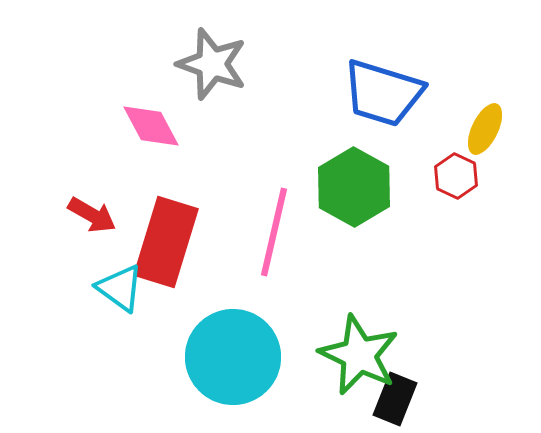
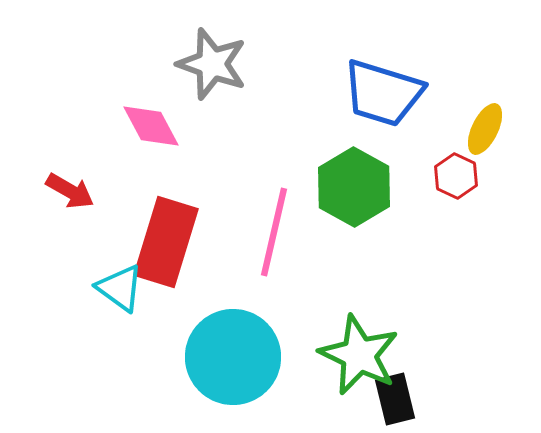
red arrow: moved 22 px left, 24 px up
black rectangle: rotated 36 degrees counterclockwise
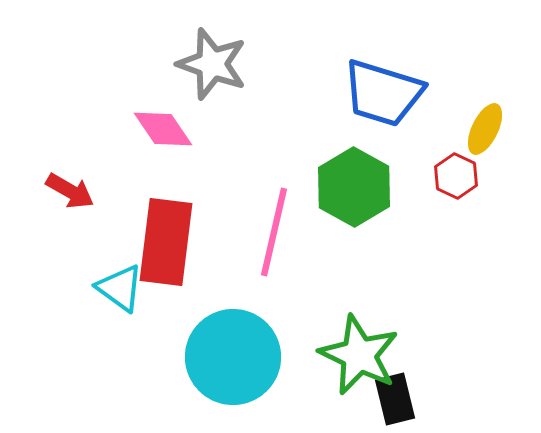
pink diamond: moved 12 px right, 3 px down; rotated 6 degrees counterclockwise
red rectangle: rotated 10 degrees counterclockwise
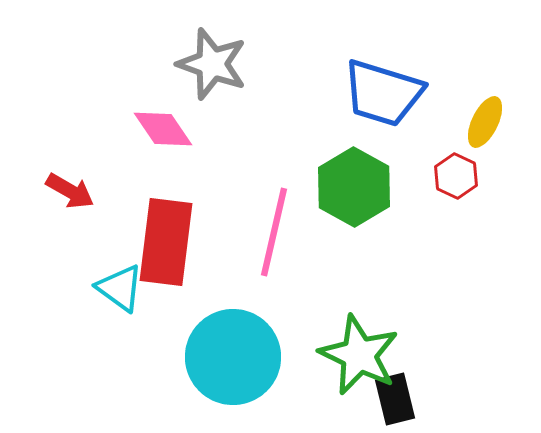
yellow ellipse: moved 7 px up
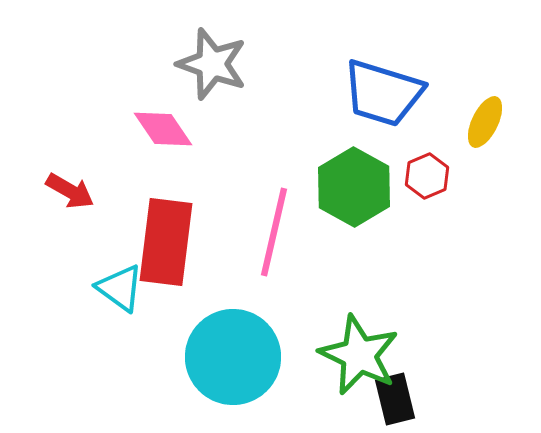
red hexagon: moved 29 px left; rotated 12 degrees clockwise
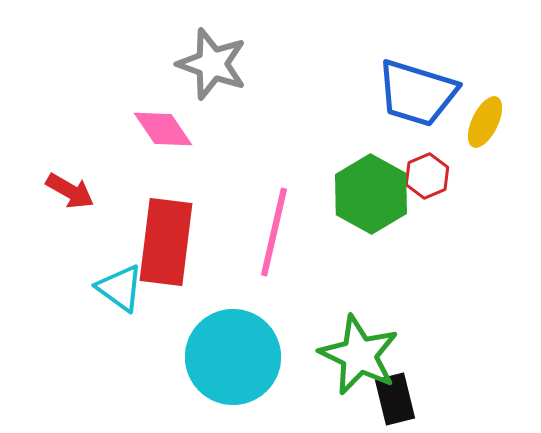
blue trapezoid: moved 34 px right
green hexagon: moved 17 px right, 7 px down
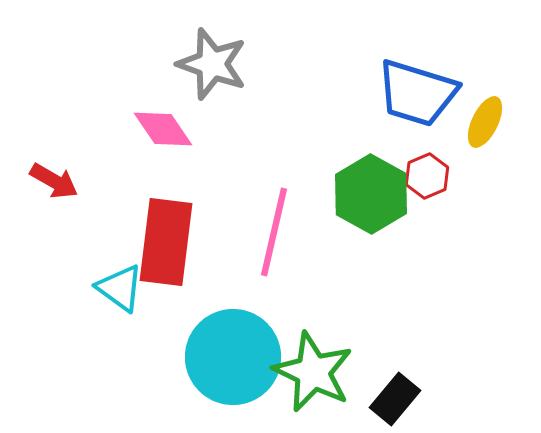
red arrow: moved 16 px left, 10 px up
green star: moved 46 px left, 17 px down
black rectangle: rotated 54 degrees clockwise
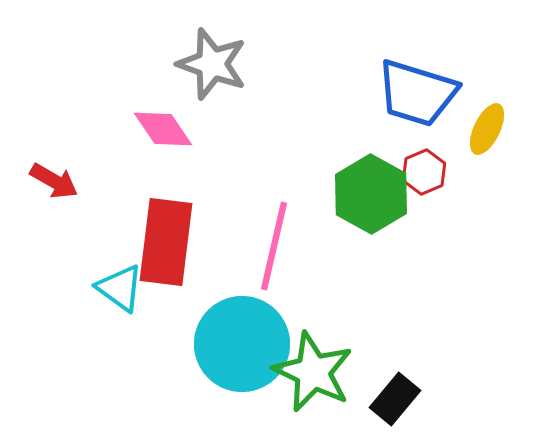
yellow ellipse: moved 2 px right, 7 px down
red hexagon: moved 3 px left, 4 px up
pink line: moved 14 px down
cyan circle: moved 9 px right, 13 px up
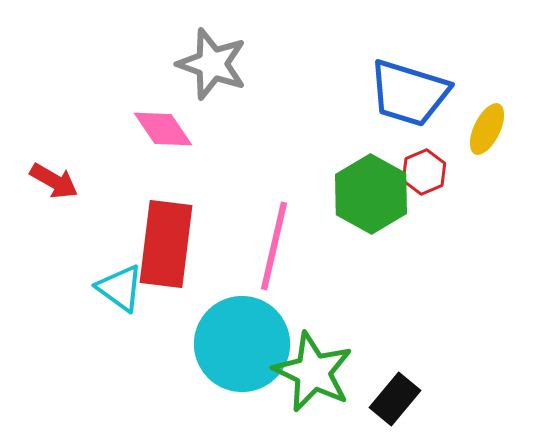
blue trapezoid: moved 8 px left
red rectangle: moved 2 px down
